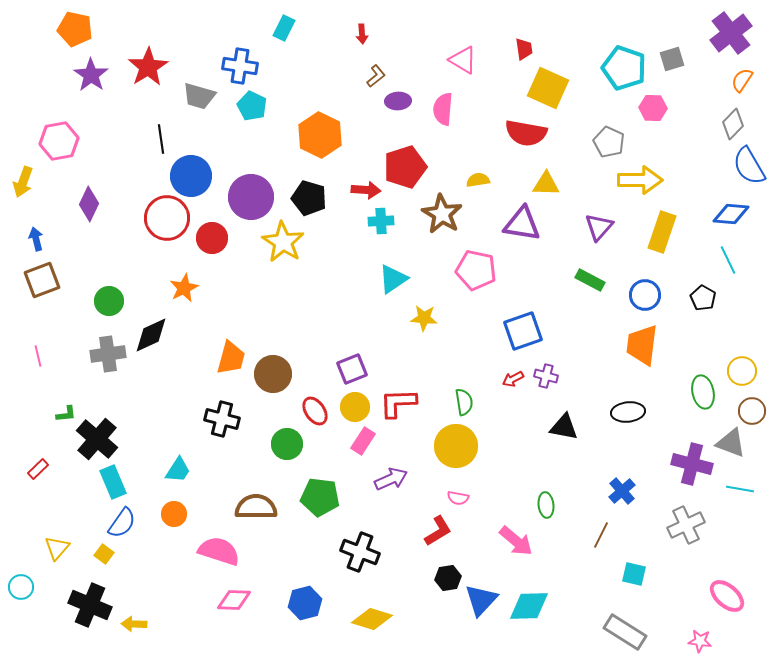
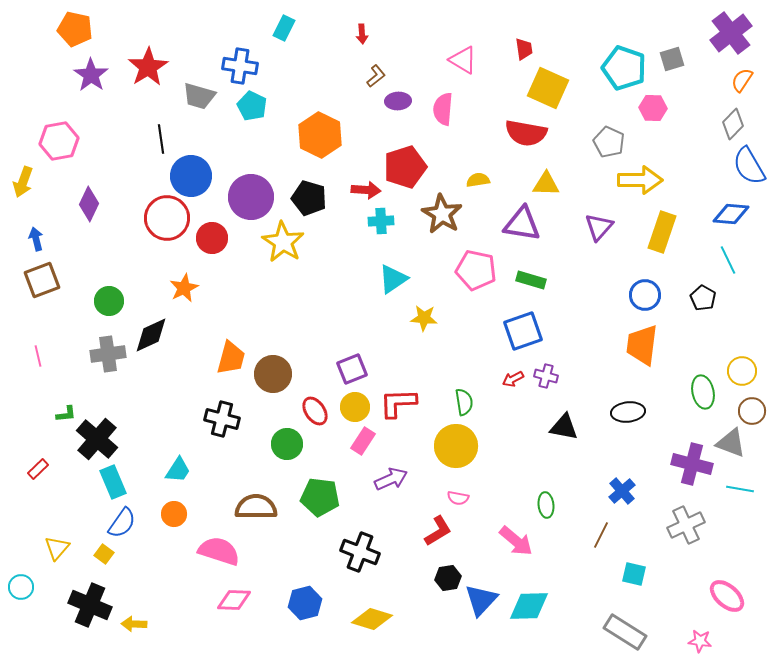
green rectangle at (590, 280): moved 59 px left; rotated 12 degrees counterclockwise
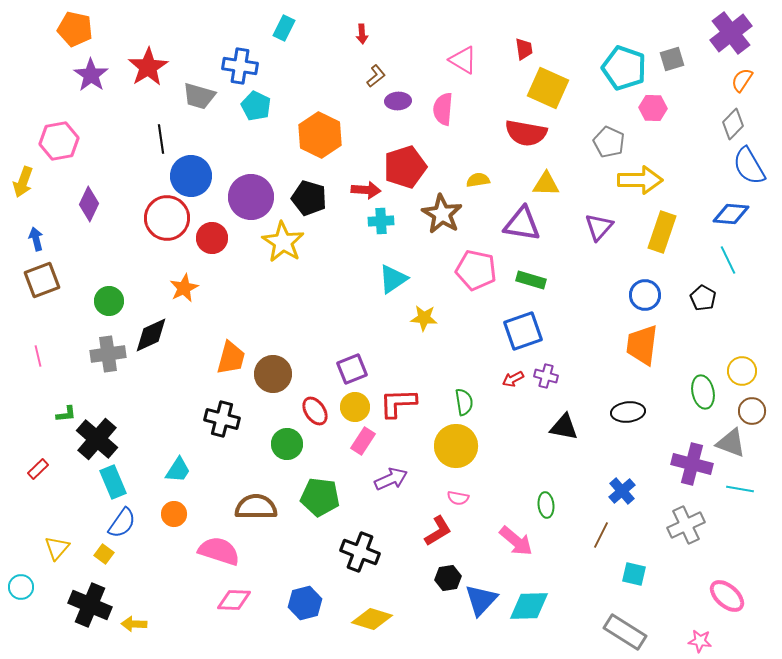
cyan pentagon at (252, 106): moved 4 px right
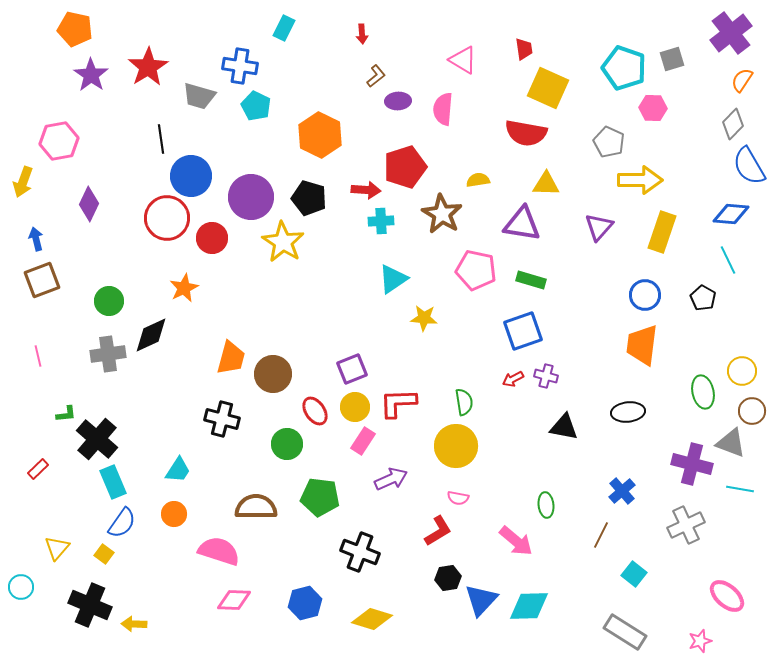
cyan square at (634, 574): rotated 25 degrees clockwise
pink star at (700, 641): rotated 25 degrees counterclockwise
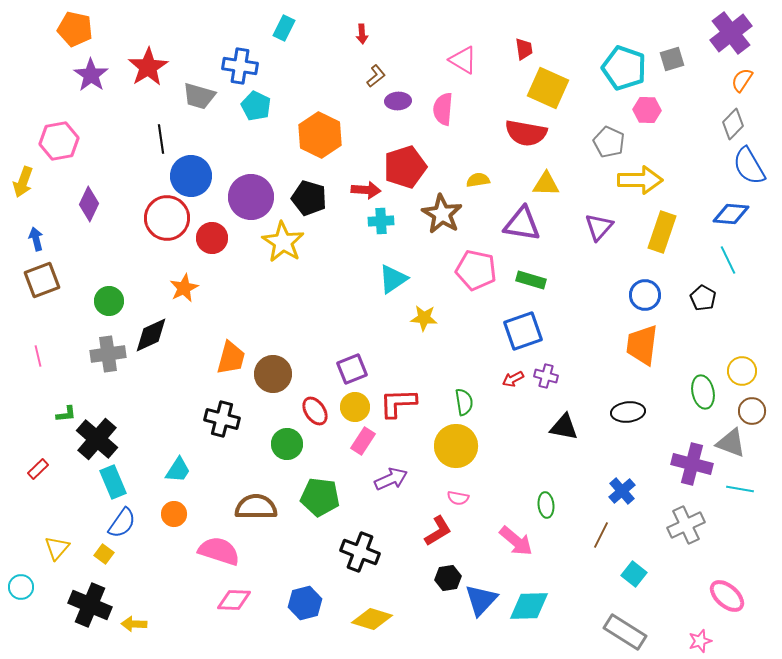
pink hexagon at (653, 108): moved 6 px left, 2 px down
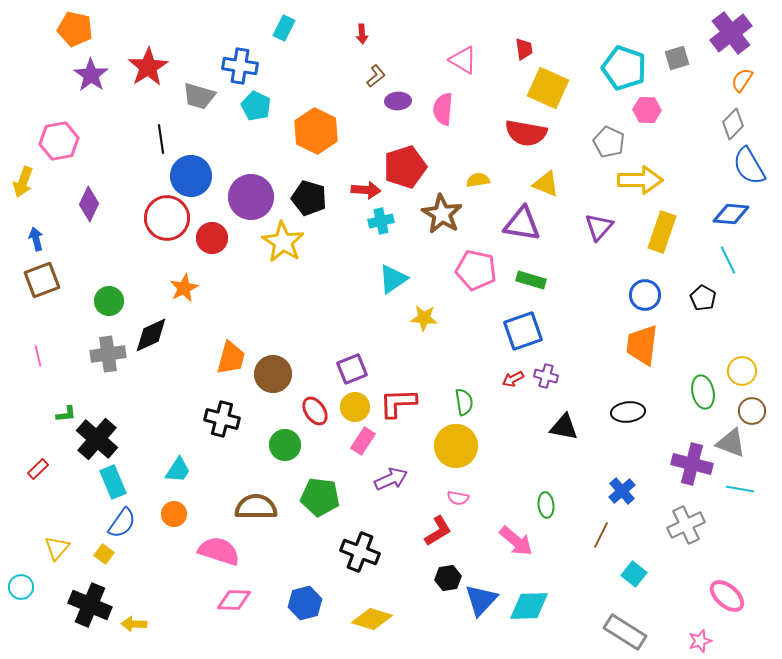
gray square at (672, 59): moved 5 px right, 1 px up
orange hexagon at (320, 135): moved 4 px left, 4 px up
yellow triangle at (546, 184): rotated 20 degrees clockwise
cyan cross at (381, 221): rotated 10 degrees counterclockwise
green circle at (287, 444): moved 2 px left, 1 px down
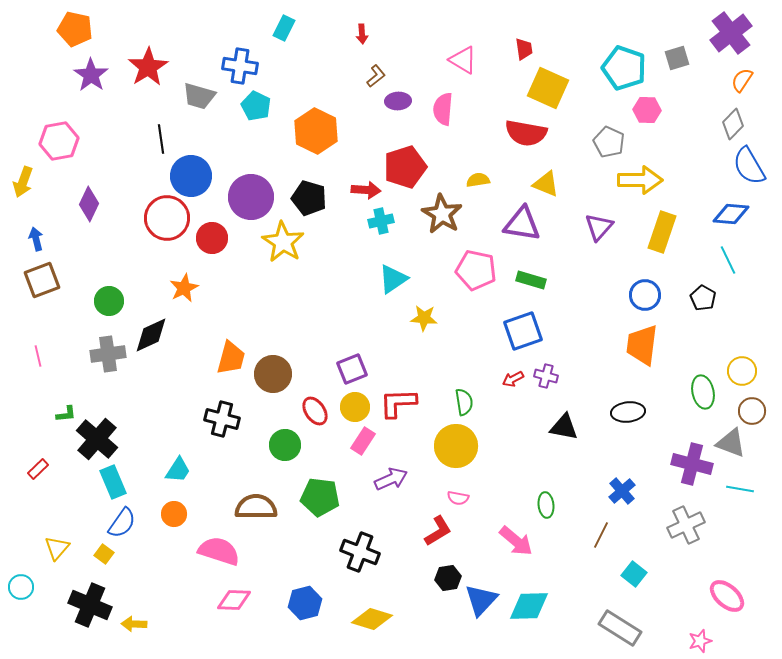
gray rectangle at (625, 632): moved 5 px left, 4 px up
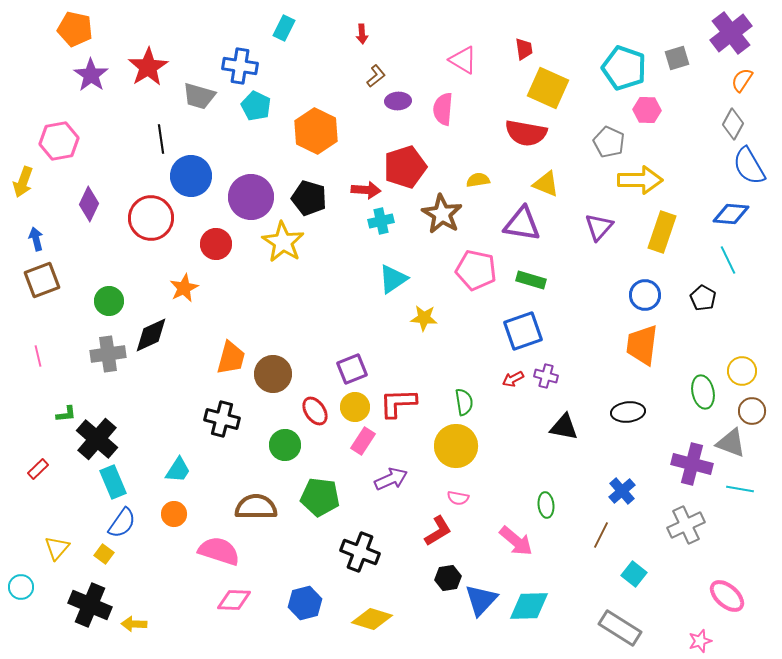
gray diamond at (733, 124): rotated 16 degrees counterclockwise
red circle at (167, 218): moved 16 px left
red circle at (212, 238): moved 4 px right, 6 px down
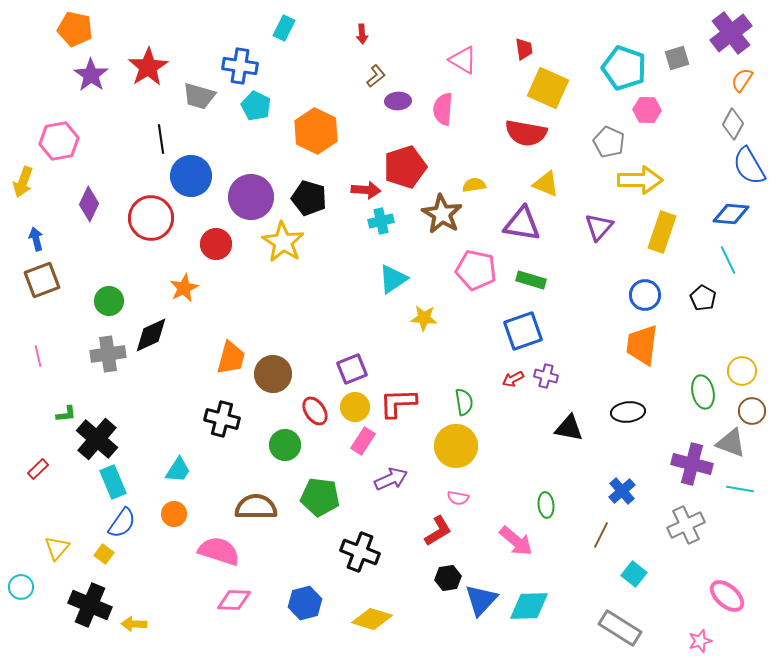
yellow semicircle at (478, 180): moved 4 px left, 5 px down
black triangle at (564, 427): moved 5 px right, 1 px down
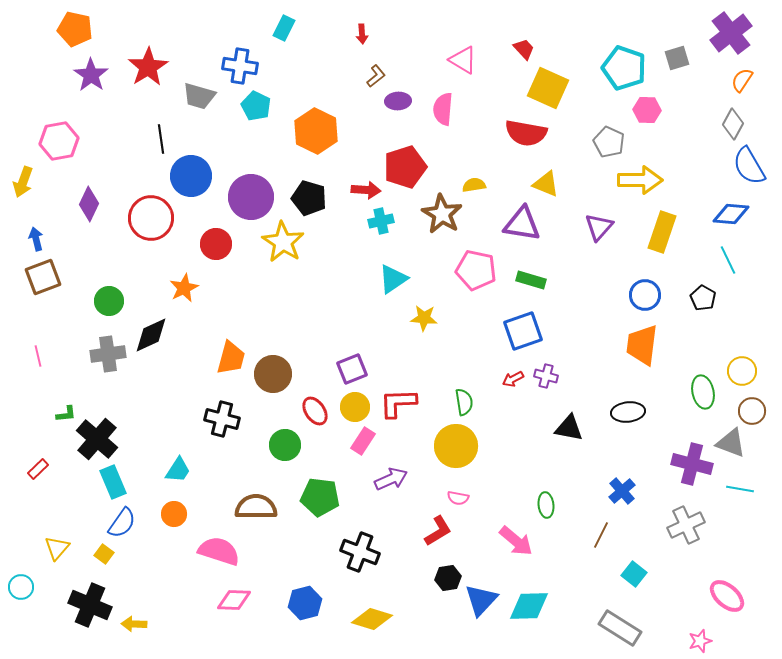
red trapezoid at (524, 49): rotated 35 degrees counterclockwise
brown square at (42, 280): moved 1 px right, 3 px up
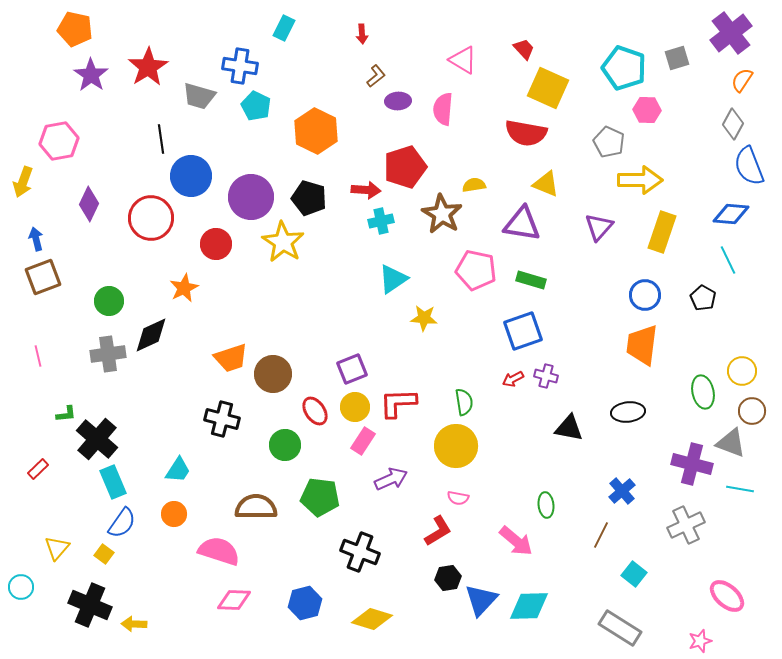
blue semicircle at (749, 166): rotated 9 degrees clockwise
orange trapezoid at (231, 358): rotated 57 degrees clockwise
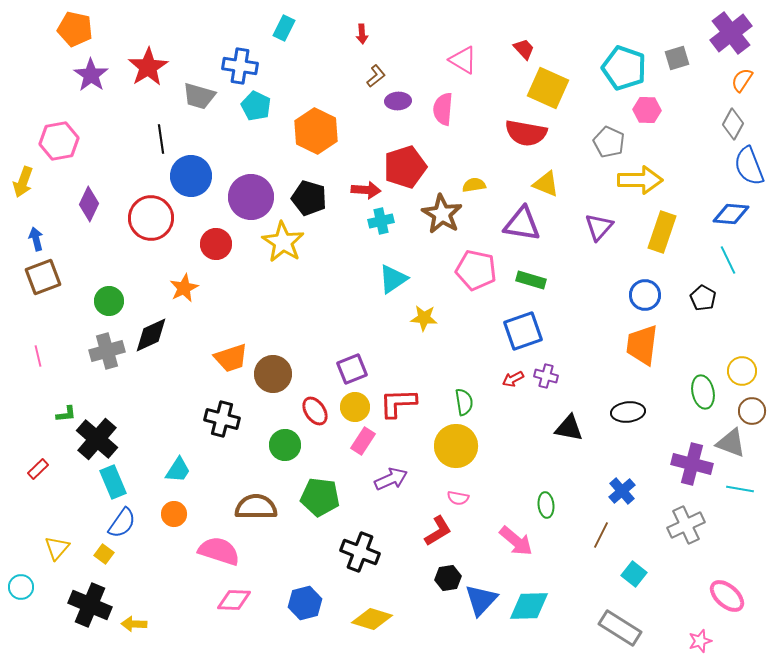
gray cross at (108, 354): moved 1 px left, 3 px up; rotated 8 degrees counterclockwise
